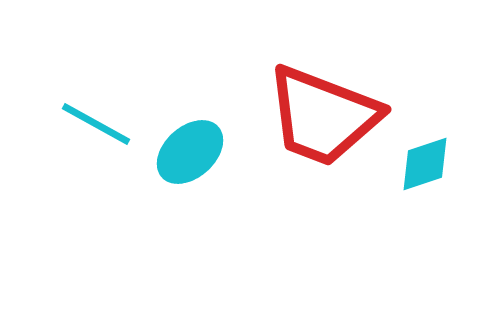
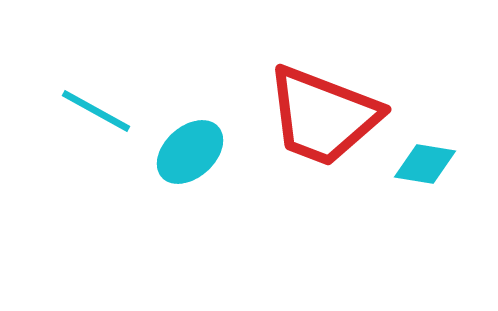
cyan line: moved 13 px up
cyan diamond: rotated 28 degrees clockwise
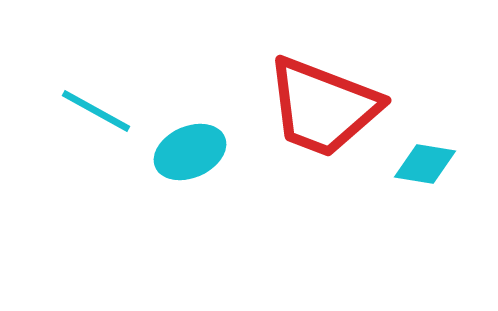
red trapezoid: moved 9 px up
cyan ellipse: rotated 18 degrees clockwise
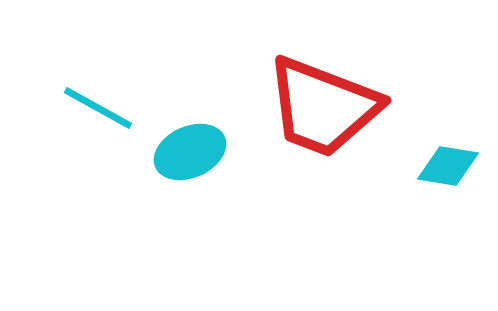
cyan line: moved 2 px right, 3 px up
cyan diamond: moved 23 px right, 2 px down
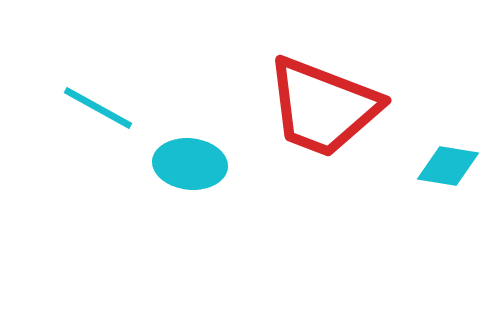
cyan ellipse: moved 12 px down; rotated 30 degrees clockwise
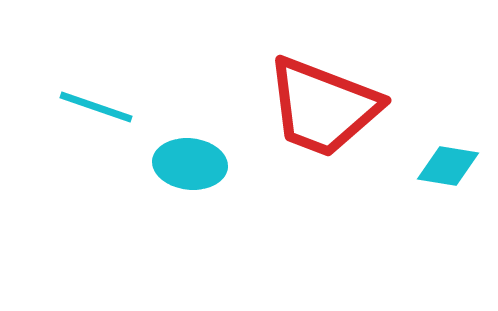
cyan line: moved 2 px left, 1 px up; rotated 10 degrees counterclockwise
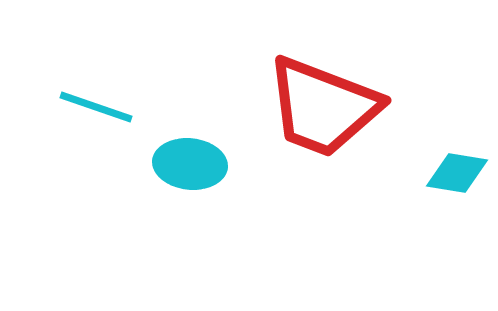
cyan diamond: moved 9 px right, 7 px down
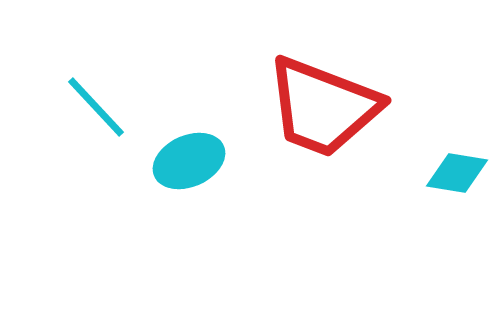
cyan line: rotated 28 degrees clockwise
cyan ellipse: moved 1 px left, 3 px up; rotated 30 degrees counterclockwise
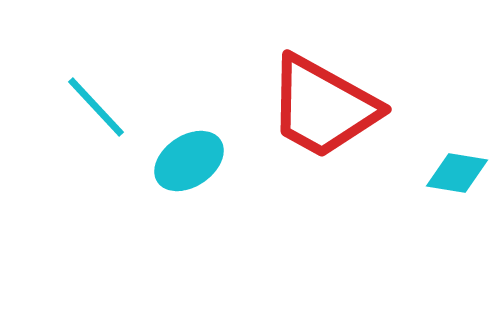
red trapezoid: rotated 8 degrees clockwise
cyan ellipse: rotated 10 degrees counterclockwise
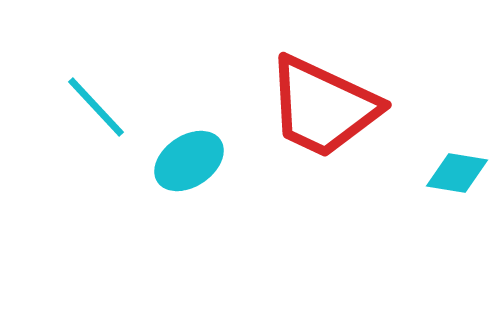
red trapezoid: rotated 4 degrees counterclockwise
